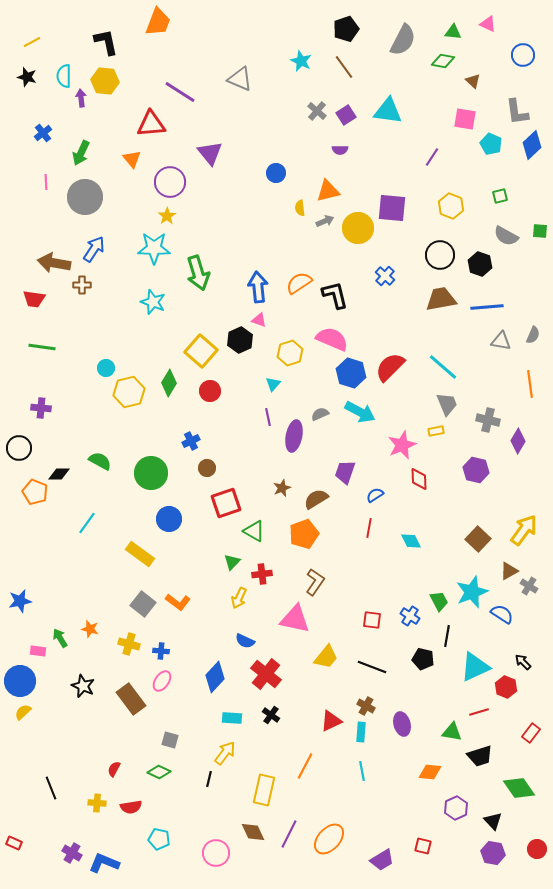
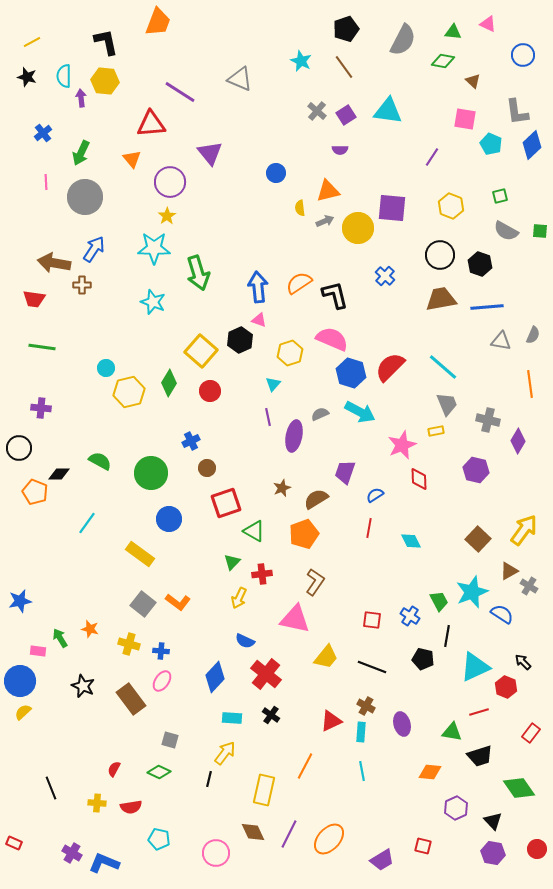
gray semicircle at (506, 236): moved 5 px up
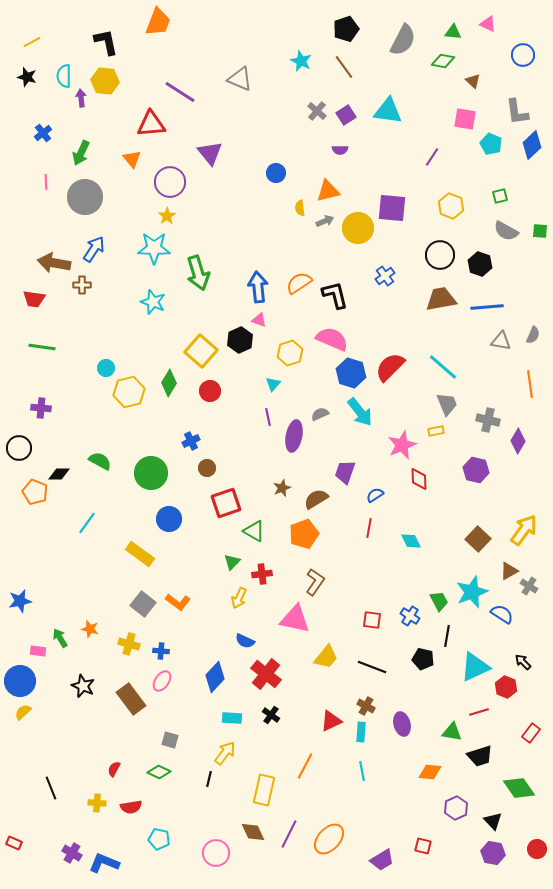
blue cross at (385, 276): rotated 12 degrees clockwise
cyan arrow at (360, 412): rotated 24 degrees clockwise
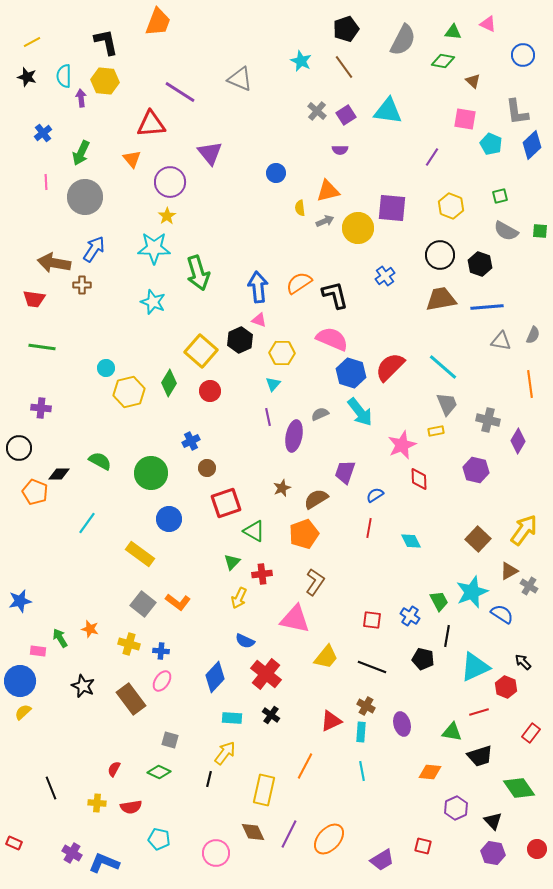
yellow hexagon at (290, 353): moved 8 px left; rotated 20 degrees clockwise
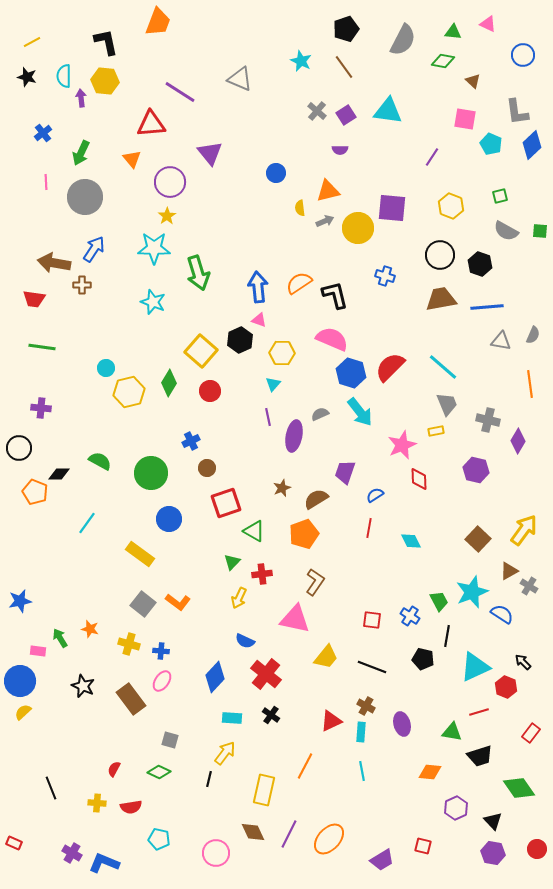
blue cross at (385, 276): rotated 36 degrees counterclockwise
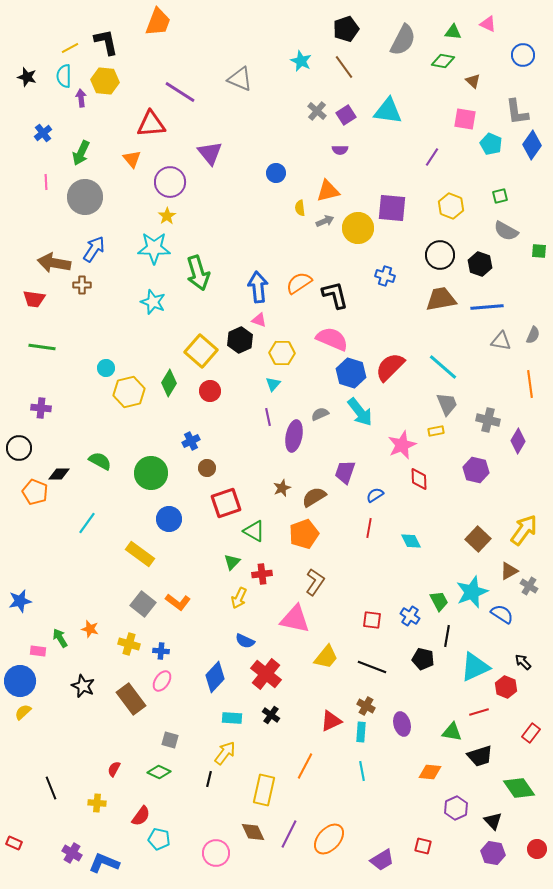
yellow line at (32, 42): moved 38 px right, 6 px down
blue diamond at (532, 145): rotated 12 degrees counterclockwise
green square at (540, 231): moved 1 px left, 20 px down
brown semicircle at (316, 499): moved 2 px left, 2 px up
red semicircle at (131, 807): moved 10 px right, 9 px down; rotated 45 degrees counterclockwise
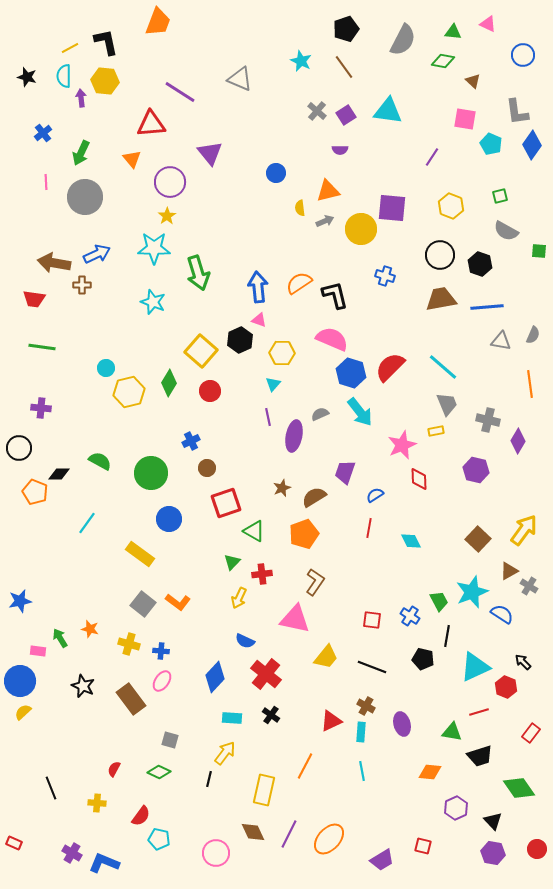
yellow circle at (358, 228): moved 3 px right, 1 px down
blue arrow at (94, 249): moved 3 px right, 5 px down; rotated 32 degrees clockwise
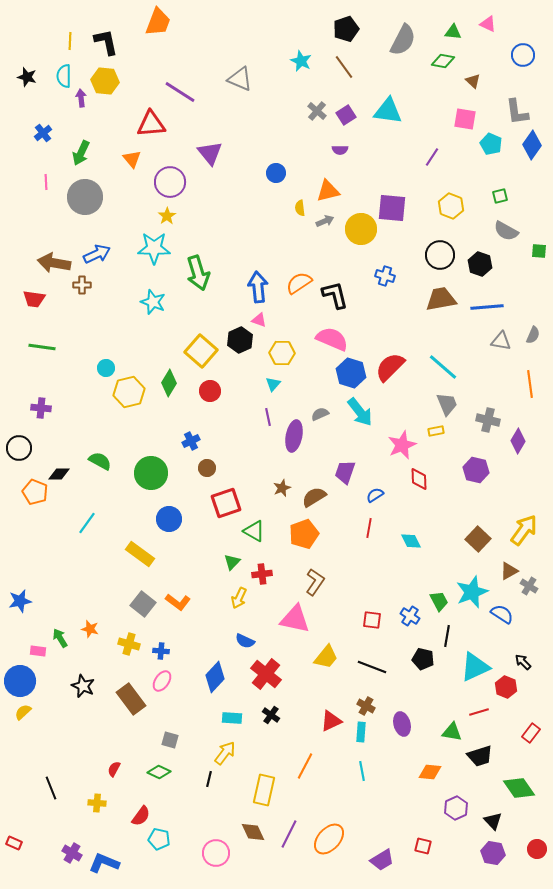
yellow line at (70, 48): moved 7 px up; rotated 60 degrees counterclockwise
